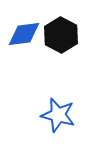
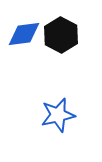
blue star: rotated 28 degrees counterclockwise
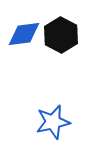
blue star: moved 5 px left, 7 px down
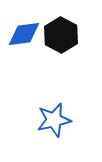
blue star: moved 1 px right, 2 px up
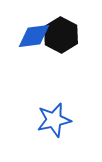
blue diamond: moved 10 px right, 2 px down
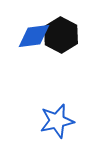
blue star: moved 3 px right, 1 px down
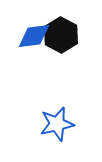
blue star: moved 3 px down
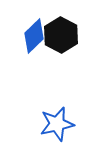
blue diamond: rotated 36 degrees counterclockwise
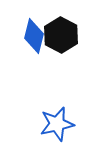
blue diamond: rotated 32 degrees counterclockwise
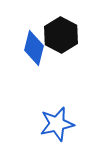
blue diamond: moved 12 px down
